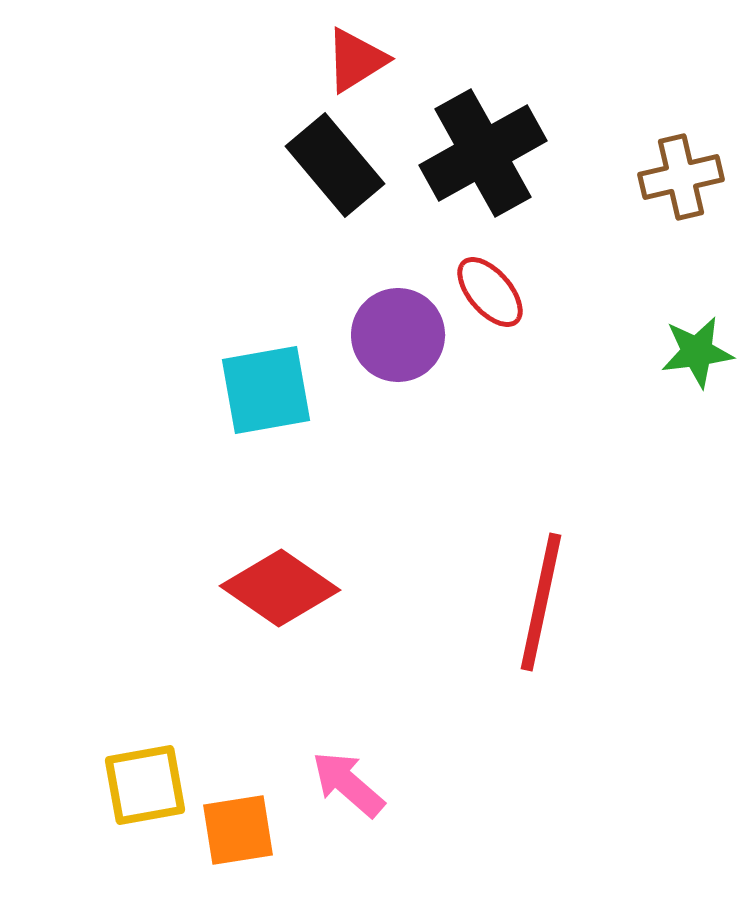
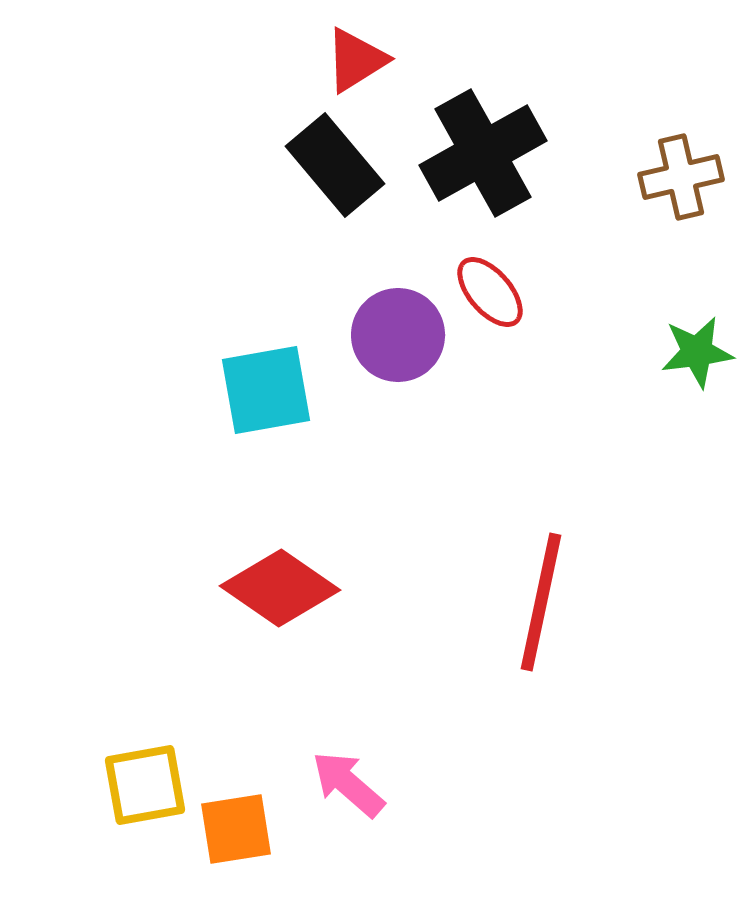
orange square: moved 2 px left, 1 px up
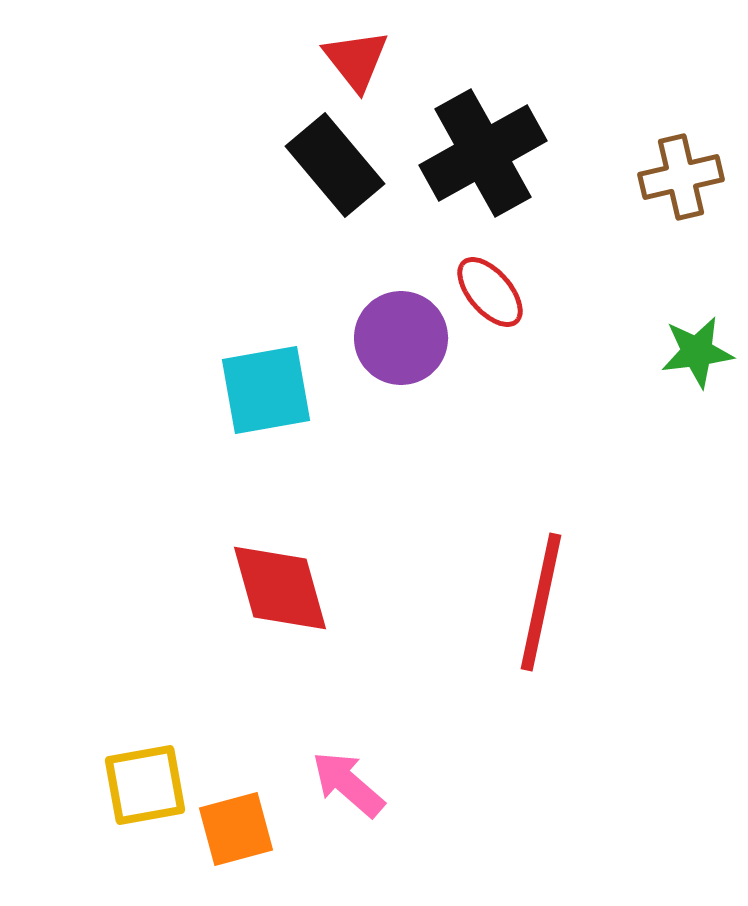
red triangle: rotated 36 degrees counterclockwise
purple circle: moved 3 px right, 3 px down
red diamond: rotated 40 degrees clockwise
orange square: rotated 6 degrees counterclockwise
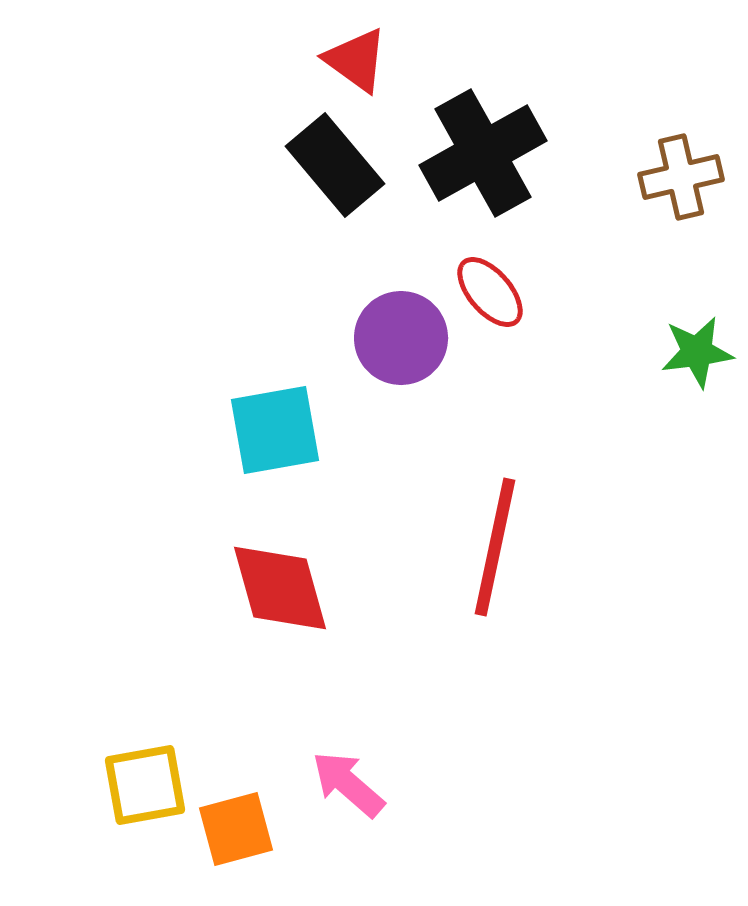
red triangle: rotated 16 degrees counterclockwise
cyan square: moved 9 px right, 40 px down
red line: moved 46 px left, 55 px up
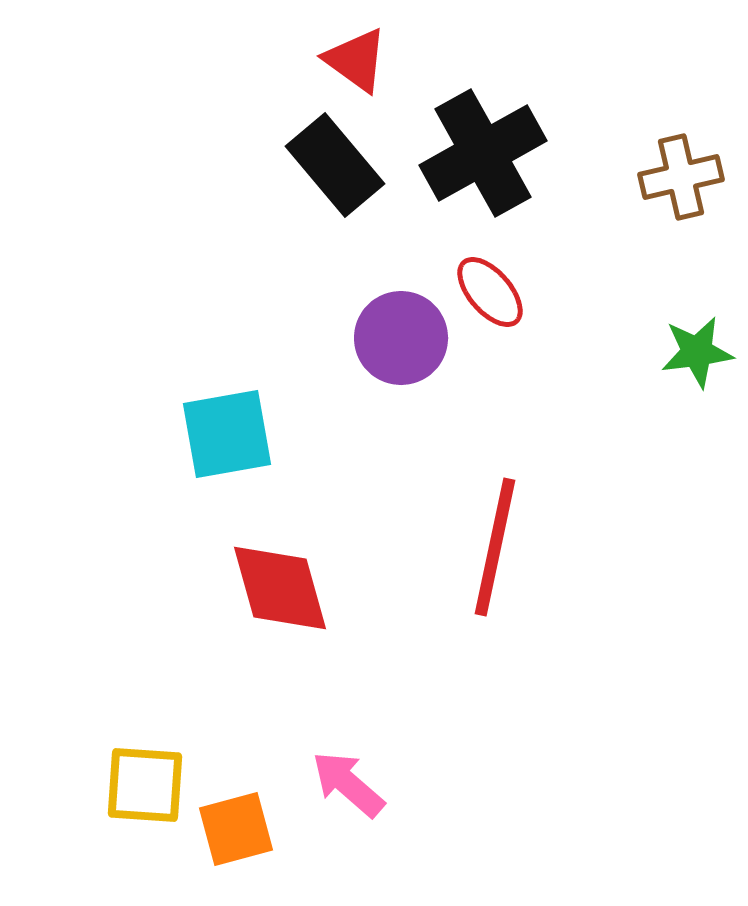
cyan square: moved 48 px left, 4 px down
yellow square: rotated 14 degrees clockwise
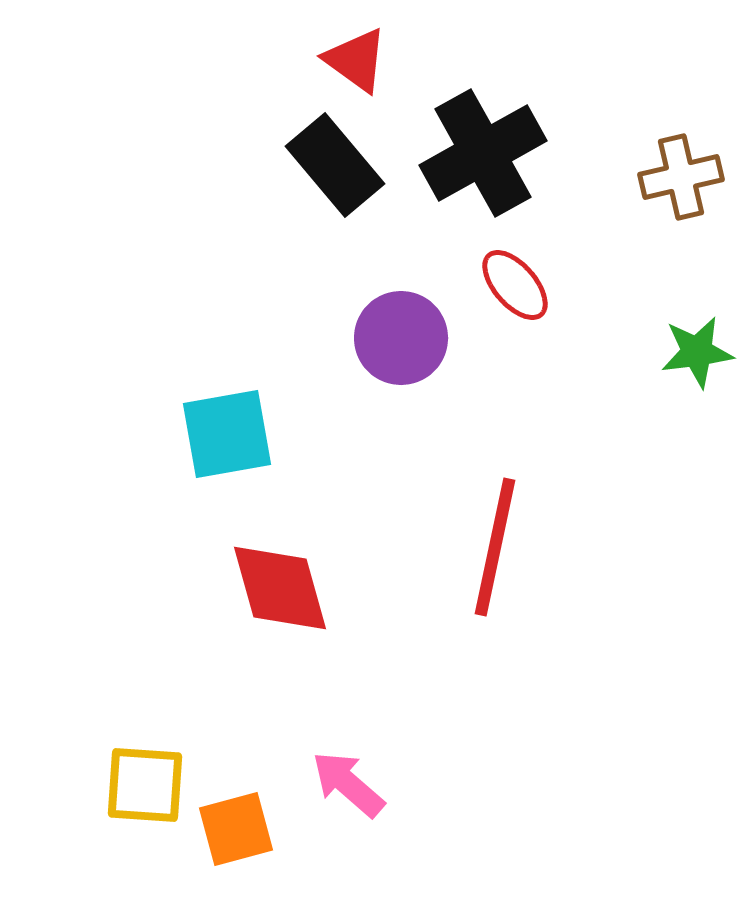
red ellipse: moved 25 px right, 7 px up
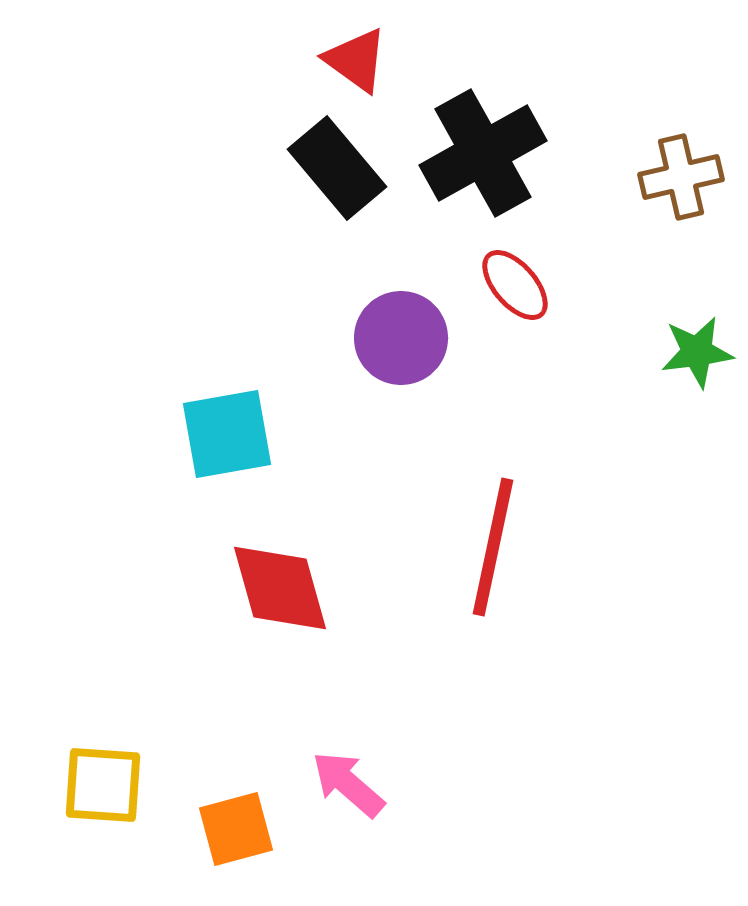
black rectangle: moved 2 px right, 3 px down
red line: moved 2 px left
yellow square: moved 42 px left
